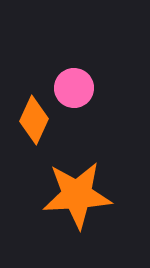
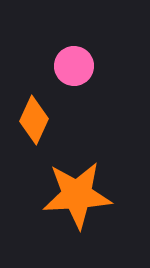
pink circle: moved 22 px up
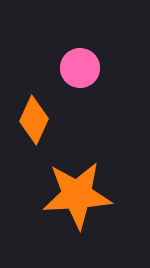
pink circle: moved 6 px right, 2 px down
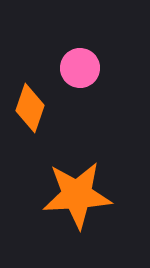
orange diamond: moved 4 px left, 12 px up; rotated 6 degrees counterclockwise
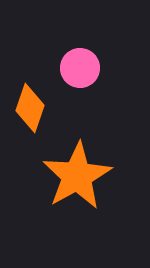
orange star: moved 19 px up; rotated 26 degrees counterclockwise
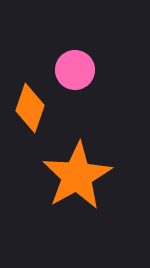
pink circle: moved 5 px left, 2 px down
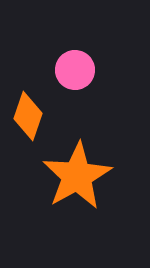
orange diamond: moved 2 px left, 8 px down
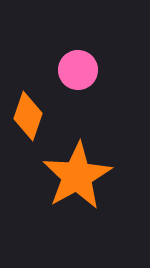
pink circle: moved 3 px right
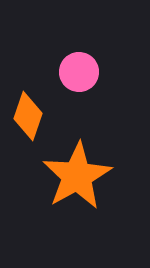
pink circle: moved 1 px right, 2 px down
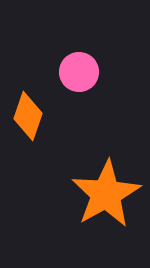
orange star: moved 29 px right, 18 px down
